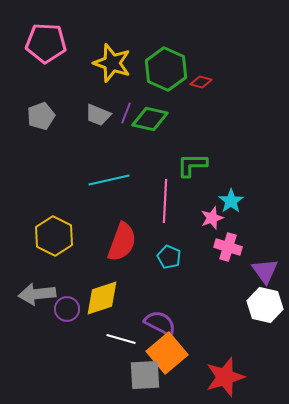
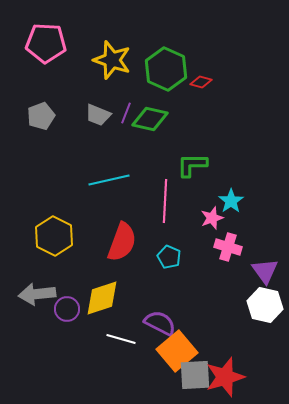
yellow star: moved 3 px up
orange square: moved 10 px right, 2 px up
gray square: moved 50 px right
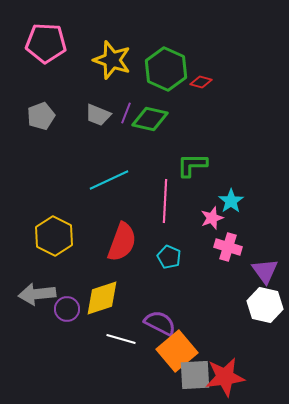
cyan line: rotated 12 degrees counterclockwise
red star: rotated 9 degrees clockwise
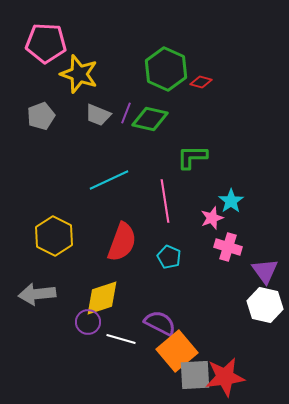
yellow star: moved 33 px left, 14 px down
green L-shape: moved 8 px up
pink line: rotated 12 degrees counterclockwise
purple circle: moved 21 px right, 13 px down
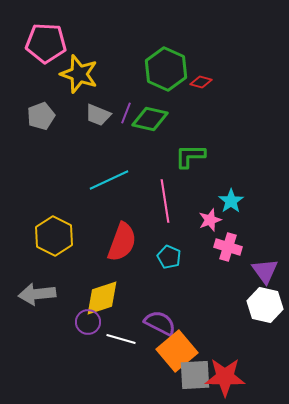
green L-shape: moved 2 px left, 1 px up
pink star: moved 2 px left, 2 px down
red star: rotated 9 degrees clockwise
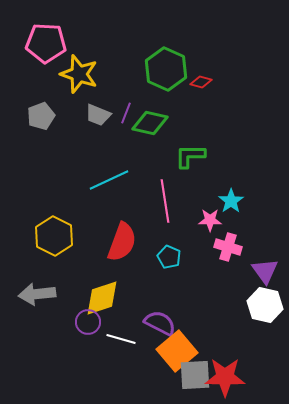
green diamond: moved 4 px down
pink star: rotated 20 degrees clockwise
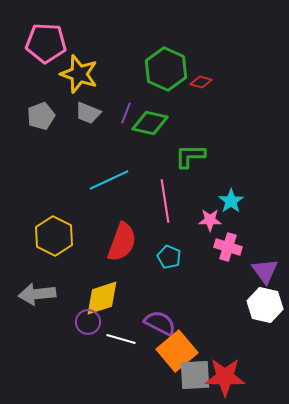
gray trapezoid: moved 10 px left, 2 px up
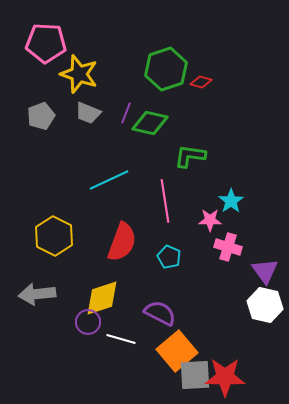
green hexagon: rotated 18 degrees clockwise
green L-shape: rotated 8 degrees clockwise
purple semicircle: moved 10 px up
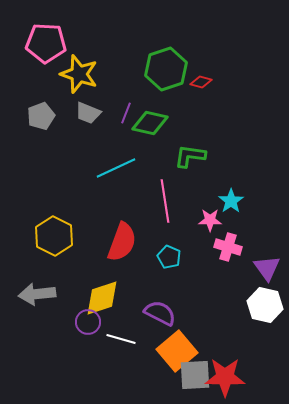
cyan line: moved 7 px right, 12 px up
purple triangle: moved 2 px right, 3 px up
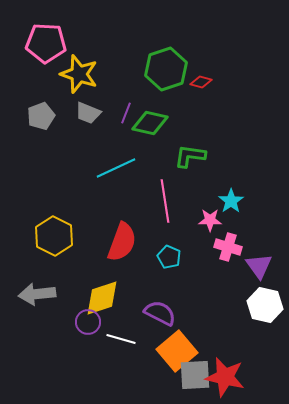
purple triangle: moved 8 px left, 2 px up
red star: rotated 12 degrees clockwise
